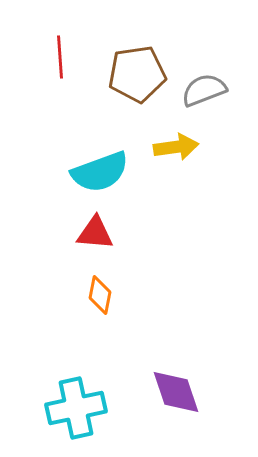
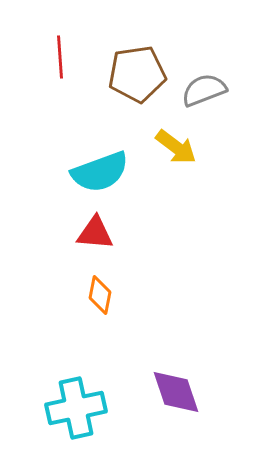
yellow arrow: rotated 45 degrees clockwise
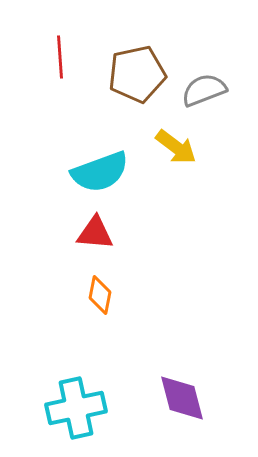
brown pentagon: rotated 4 degrees counterclockwise
purple diamond: moved 6 px right, 6 px down; rotated 4 degrees clockwise
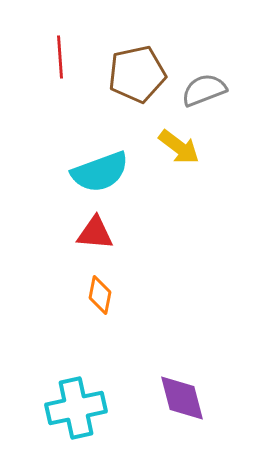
yellow arrow: moved 3 px right
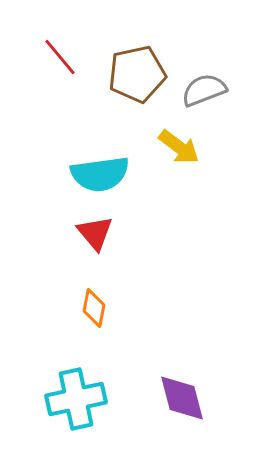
red line: rotated 36 degrees counterclockwise
cyan semicircle: moved 2 px down; rotated 12 degrees clockwise
red triangle: rotated 45 degrees clockwise
orange diamond: moved 6 px left, 13 px down
cyan cross: moved 9 px up
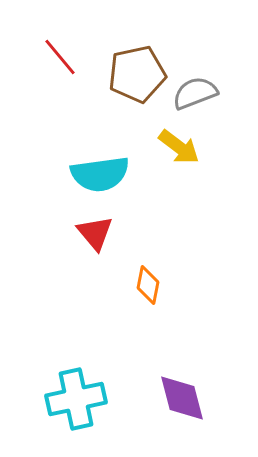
gray semicircle: moved 9 px left, 3 px down
orange diamond: moved 54 px right, 23 px up
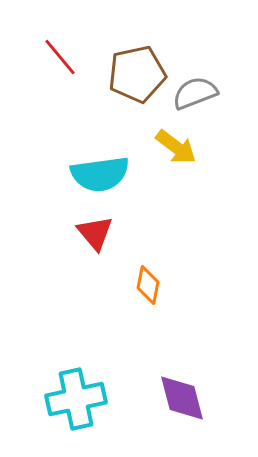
yellow arrow: moved 3 px left
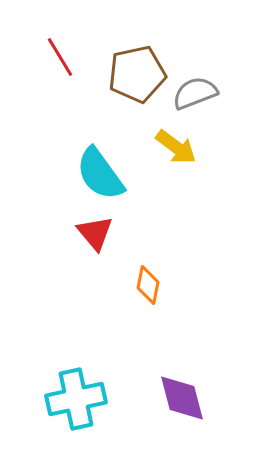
red line: rotated 9 degrees clockwise
cyan semicircle: rotated 62 degrees clockwise
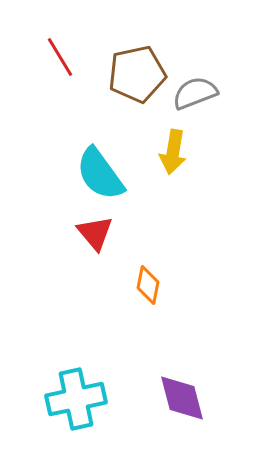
yellow arrow: moved 3 px left, 5 px down; rotated 63 degrees clockwise
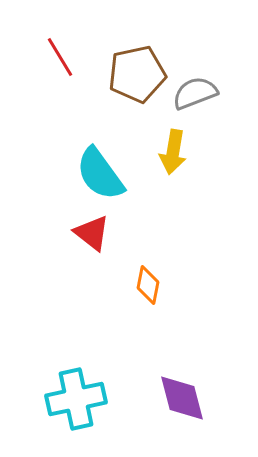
red triangle: moved 3 px left; rotated 12 degrees counterclockwise
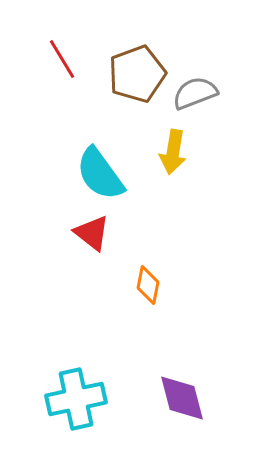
red line: moved 2 px right, 2 px down
brown pentagon: rotated 8 degrees counterclockwise
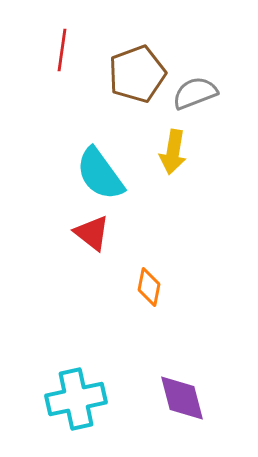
red line: moved 9 px up; rotated 39 degrees clockwise
orange diamond: moved 1 px right, 2 px down
